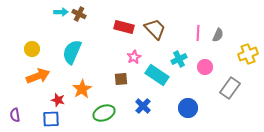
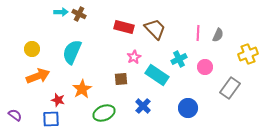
purple semicircle: rotated 136 degrees clockwise
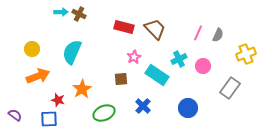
pink line: rotated 21 degrees clockwise
yellow cross: moved 2 px left
pink circle: moved 2 px left, 1 px up
blue square: moved 2 px left
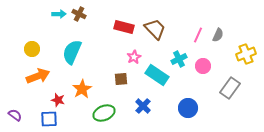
cyan arrow: moved 2 px left, 2 px down
pink line: moved 2 px down
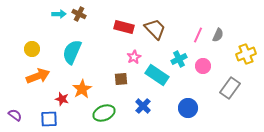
red star: moved 4 px right, 1 px up
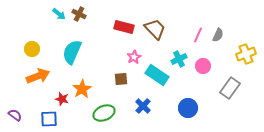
cyan arrow: rotated 40 degrees clockwise
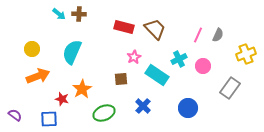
brown cross: rotated 24 degrees counterclockwise
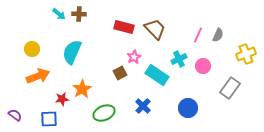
brown square: moved 1 px left, 6 px up; rotated 24 degrees counterclockwise
red star: rotated 24 degrees counterclockwise
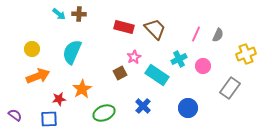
pink line: moved 2 px left, 1 px up
red star: moved 3 px left
